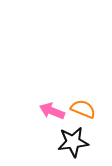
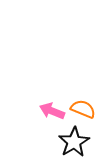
black star: moved 1 px right; rotated 24 degrees counterclockwise
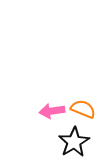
pink arrow: rotated 30 degrees counterclockwise
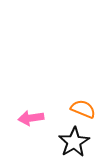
pink arrow: moved 21 px left, 7 px down
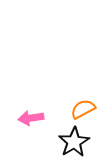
orange semicircle: rotated 50 degrees counterclockwise
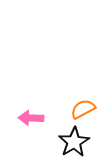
pink arrow: rotated 10 degrees clockwise
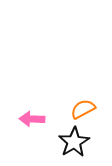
pink arrow: moved 1 px right, 1 px down
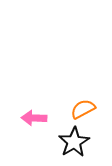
pink arrow: moved 2 px right, 1 px up
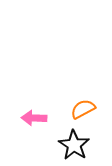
black star: moved 3 px down; rotated 8 degrees counterclockwise
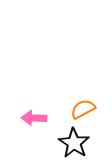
black star: moved 2 px up
